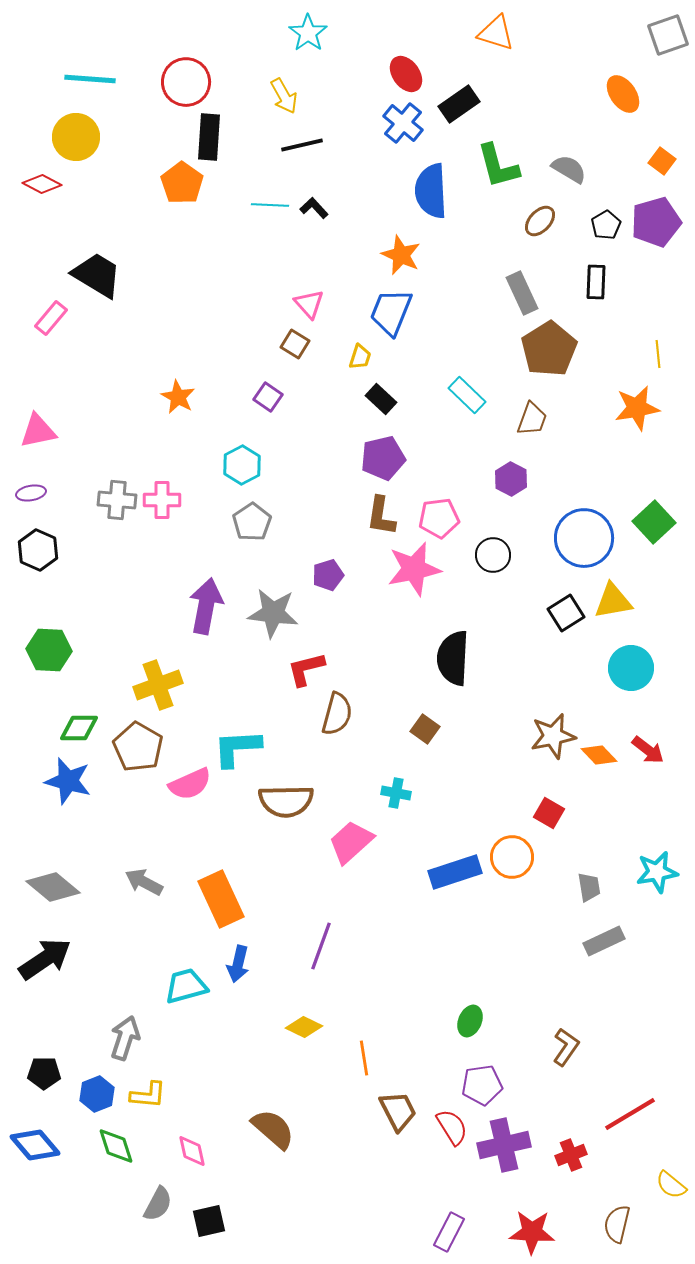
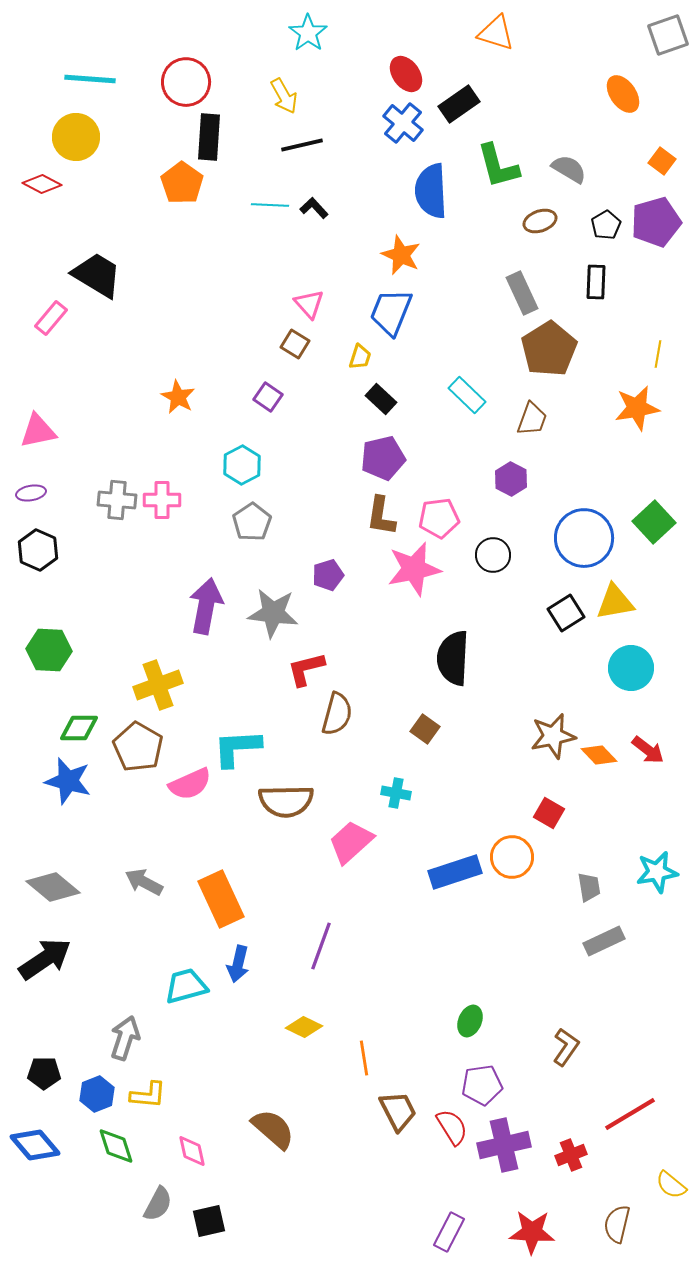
brown ellipse at (540, 221): rotated 28 degrees clockwise
yellow line at (658, 354): rotated 16 degrees clockwise
yellow triangle at (613, 601): moved 2 px right, 1 px down
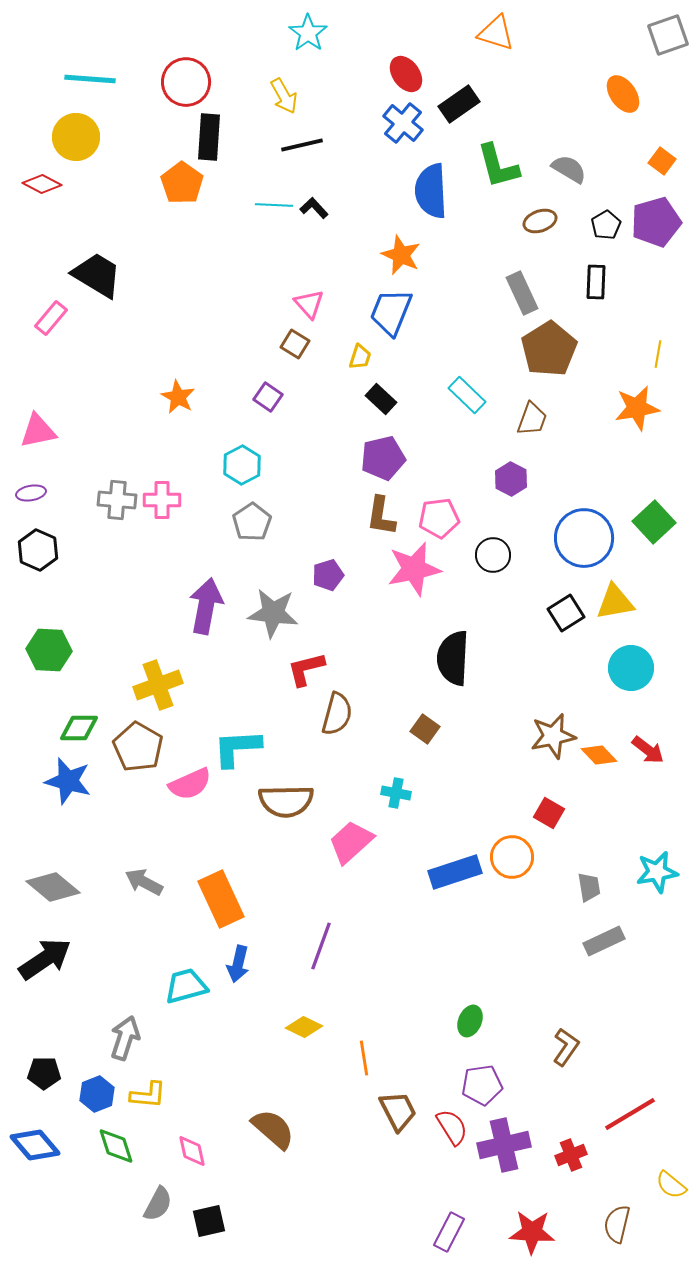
cyan line at (270, 205): moved 4 px right
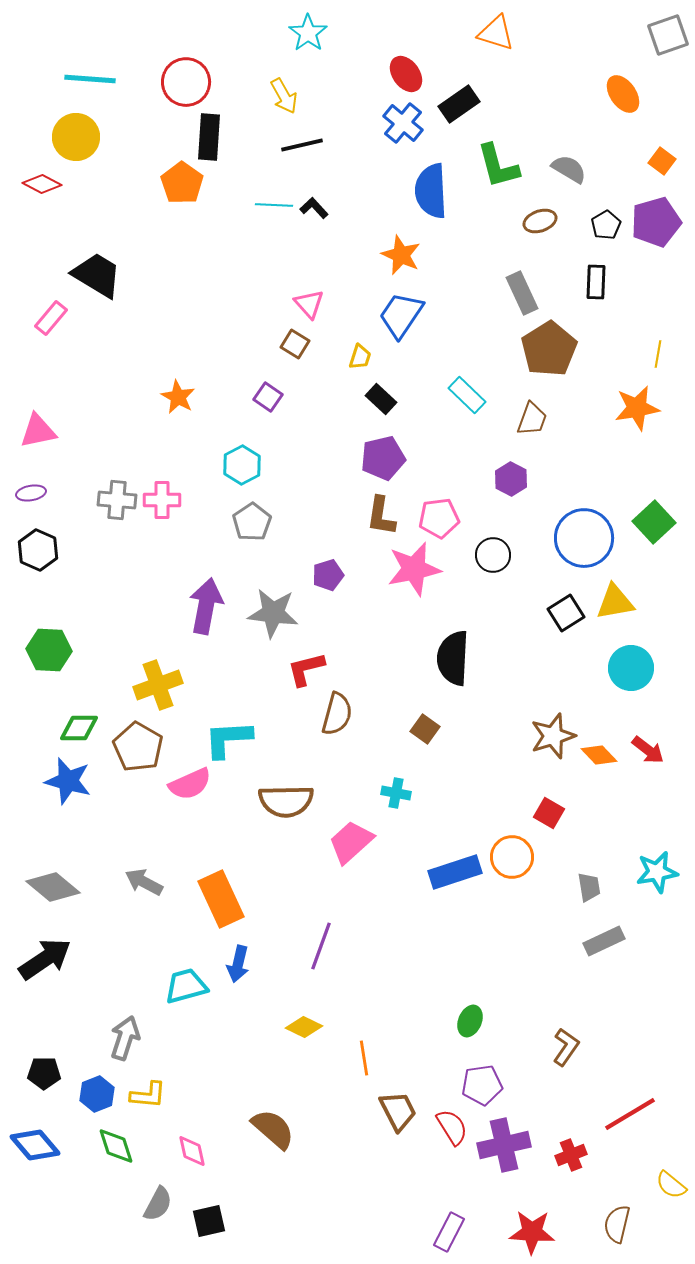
blue trapezoid at (391, 312): moved 10 px right, 3 px down; rotated 12 degrees clockwise
brown star at (553, 736): rotated 6 degrees counterclockwise
cyan L-shape at (237, 748): moved 9 px left, 9 px up
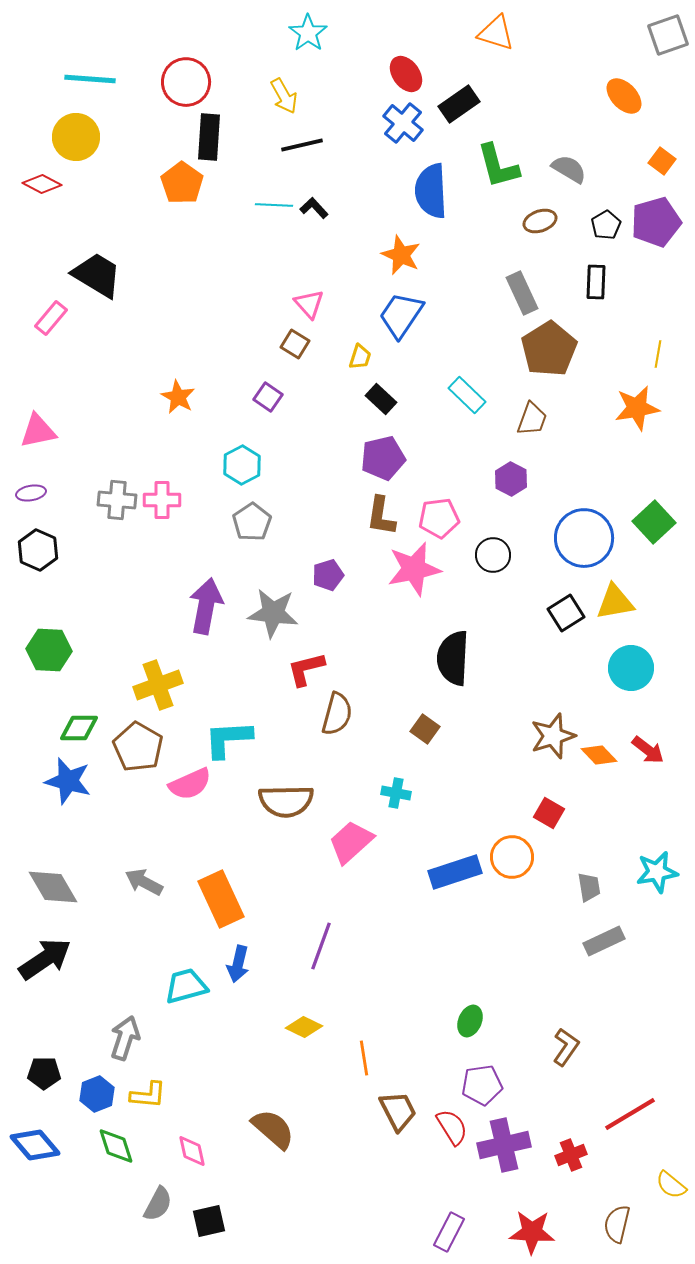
orange ellipse at (623, 94): moved 1 px right, 2 px down; rotated 9 degrees counterclockwise
gray diamond at (53, 887): rotated 20 degrees clockwise
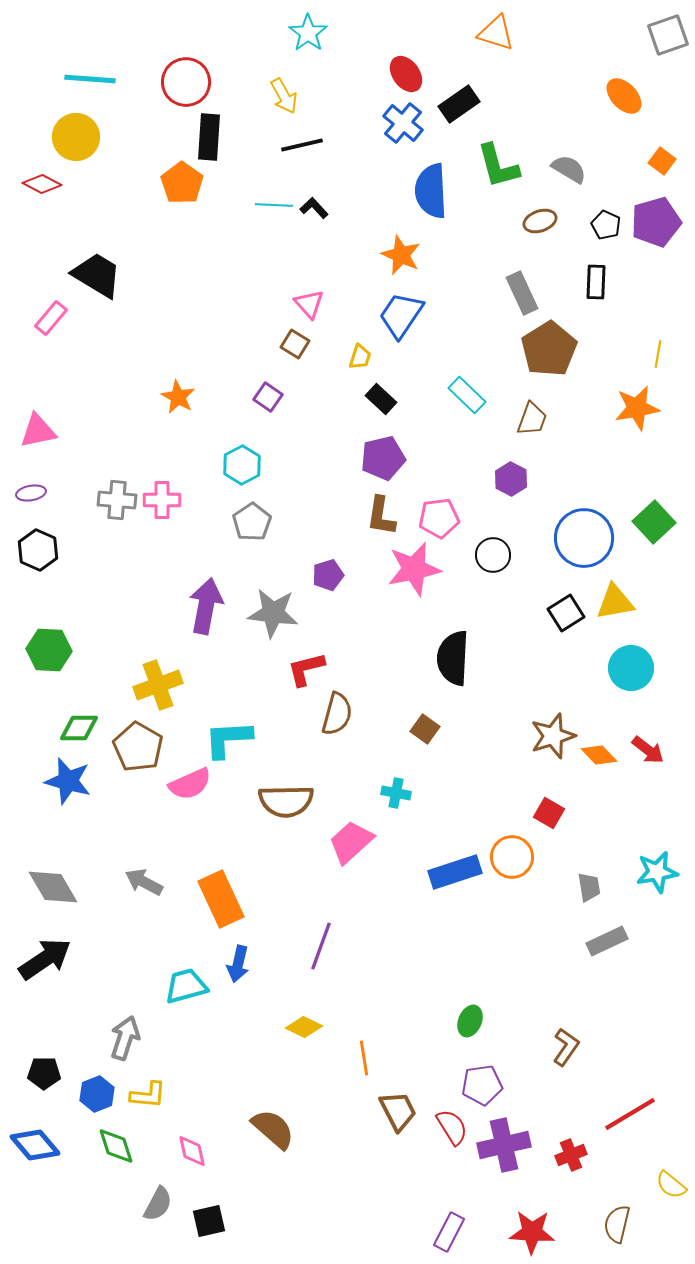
black pentagon at (606, 225): rotated 16 degrees counterclockwise
gray rectangle at (604, 941): moved 3 px right
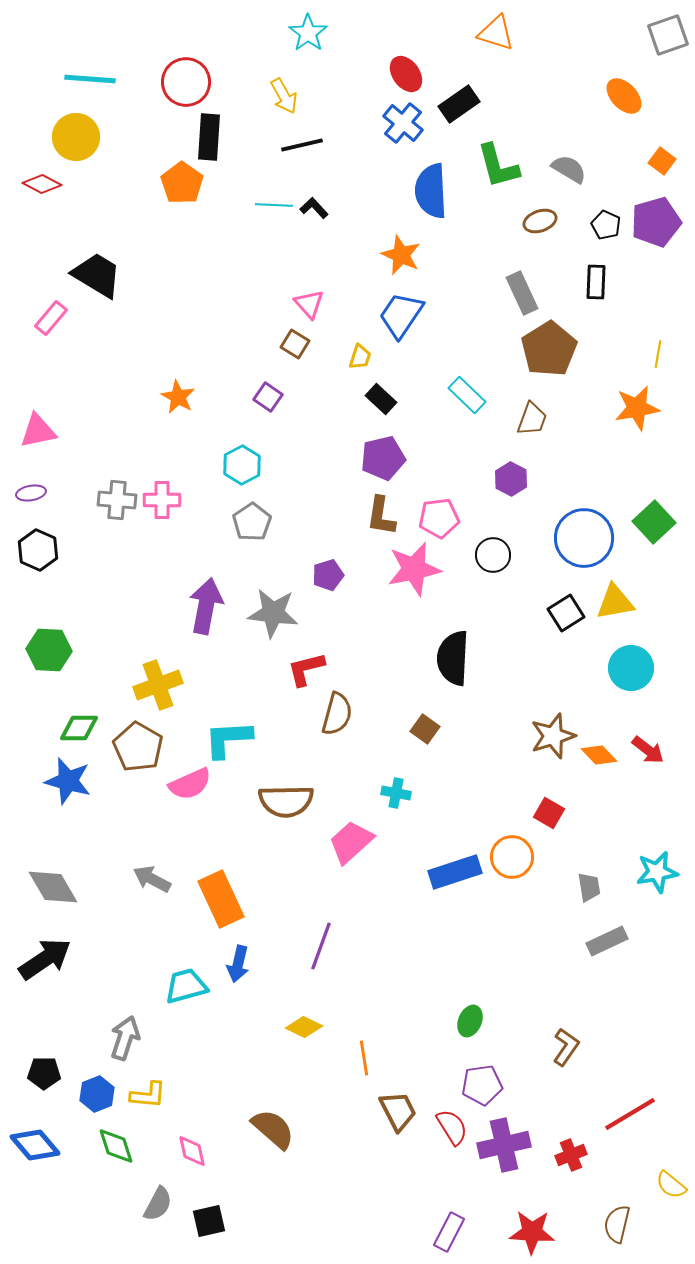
gray arrow at (144, 882): moved 8 px right, 3 px up
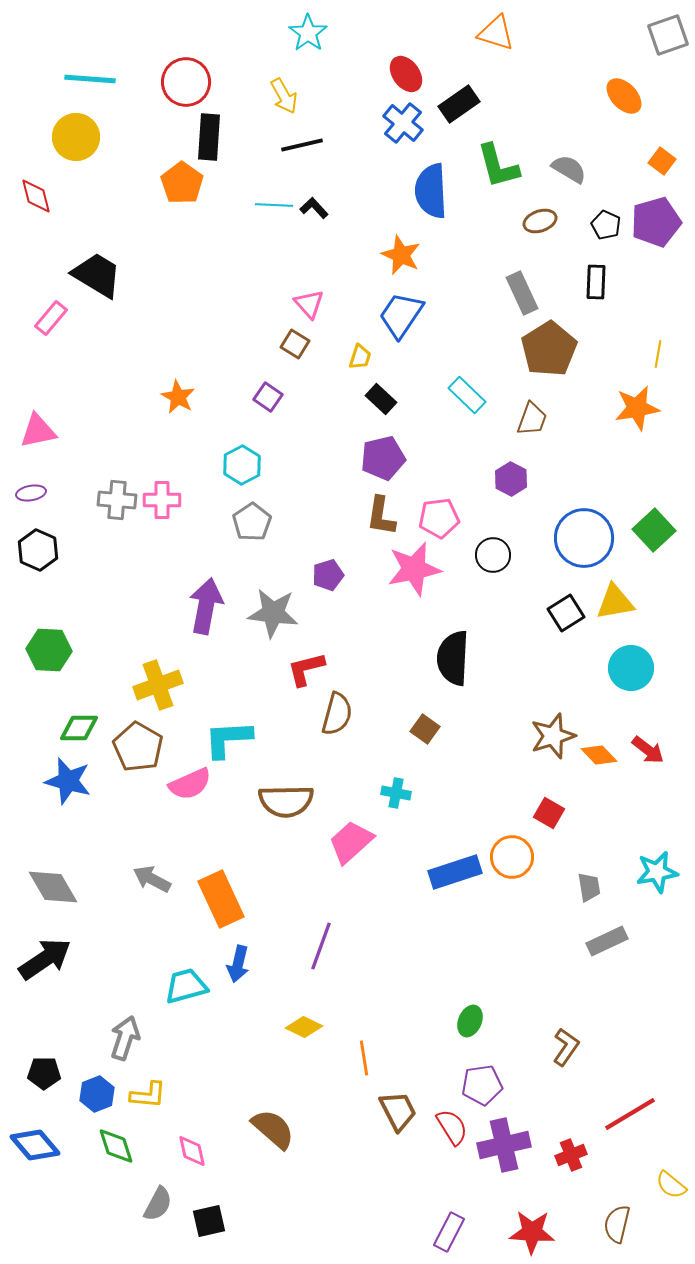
red diamond at (42, 184): moved 6 px left, 12 px down; rotated 48 degrees clockwise
green square at (654, 522): moved 8 px down
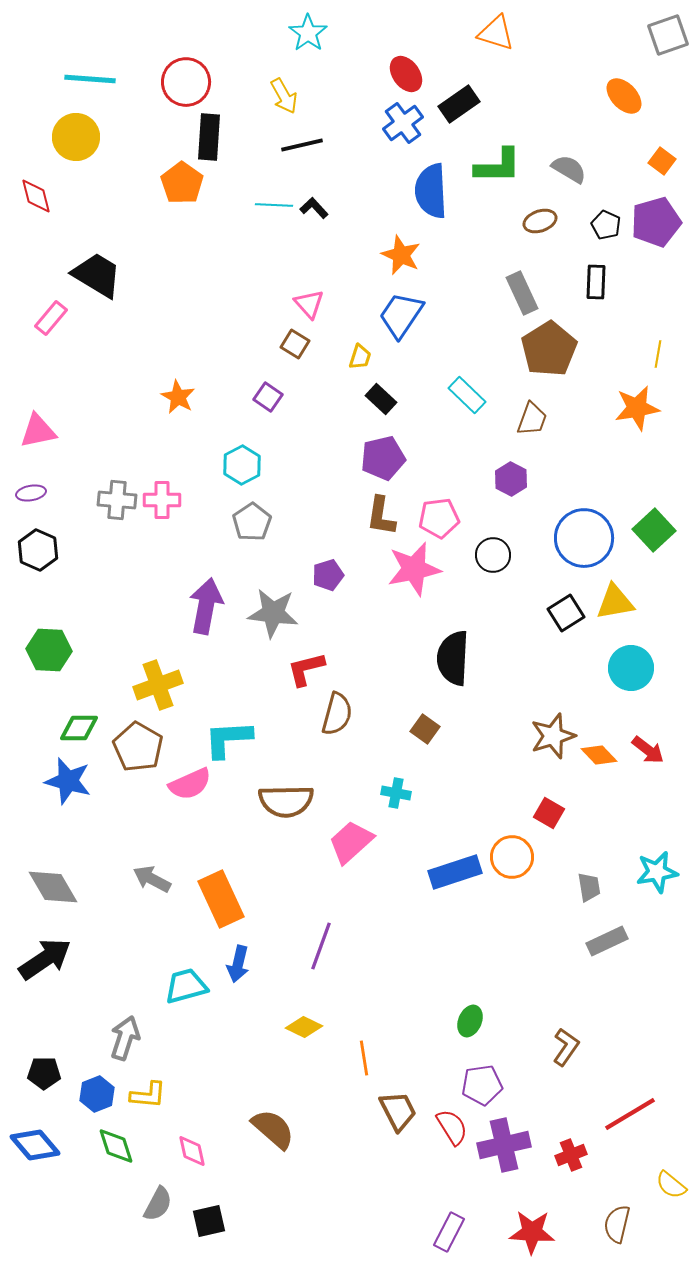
blue cross at (403, 123): rotated 15 degrees clockwise
green L-shape at (498, 166): rotated 75 degrees counterclockwise
